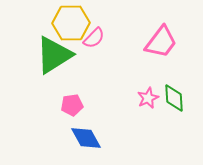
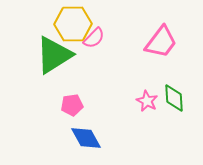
yellow hexagon: moved 2 px right, 1 px down
pink star: moved 1 px left, 3 px down; rotated 20 degrees counterclockwise
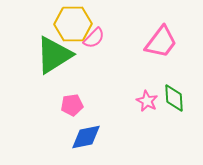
blue diamond: moved 1 px up; rotated 72 degrees counterclockwise
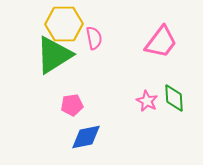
yellow hexagon: moved 9 px left
pink semicircle: rotated 55 degrees counterclockwise
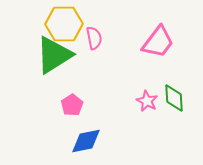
pink trapezoid: moved 3 px left
pink pentagon: rotated 25 degrees counterclockwise
blue diamond: moved 4 px down
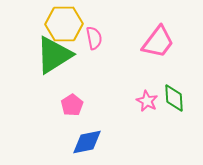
blue diamond: moved 1 px right, 1 px down
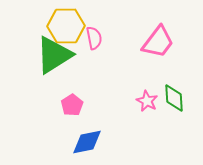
yellow hexagon: moved 2 px right, 2 px down
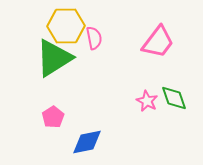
green triangle: moved 3 px down
green diamond: rotated 16 degrees counterclockwise
pink pentagon: moved 19 px left, 12 px down
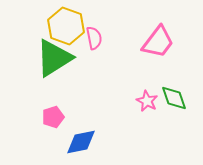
yellow hexagon: rotated 21 degrees clockwise
pink pentagon: rotated 15 degrees clockwise
blue diamond: moved 6 px left
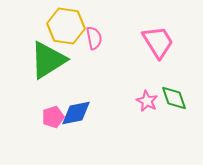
yellow hexagon: rotated 12 degrees counterclockwise
pink trapezoid: rotated 69 degrees counterclockwise
green triangle: moved 6 px left, 2 px down
blue diamond: moved 5 px left, 29 px up
